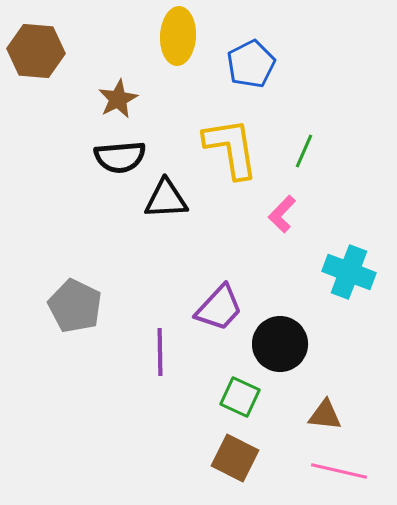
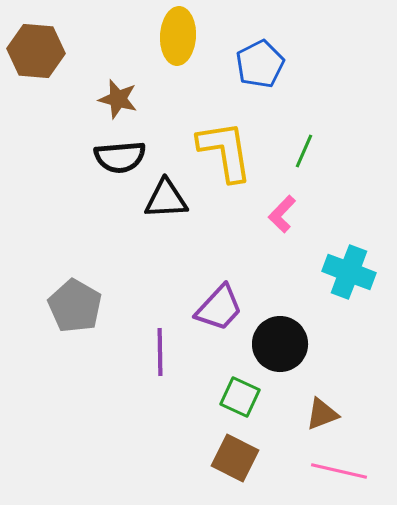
blue pentagon: moved 9 px right
brown star: rotated 30 degrees counterclockwise
yellow L-shape: moved 6 px left, 3 px down
gray pentagon: rotated 4 degrees clockwise
brown triangle: moved 3 px left, 1 px up; rotated 27 degrees counterclockwise
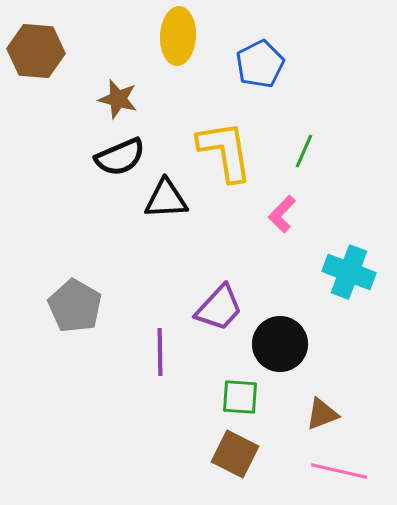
black semicircle: rotated 18 degrees counterclockwise
green square: rotated 21 degrees counterclockwise
brown square: moved 4 px up
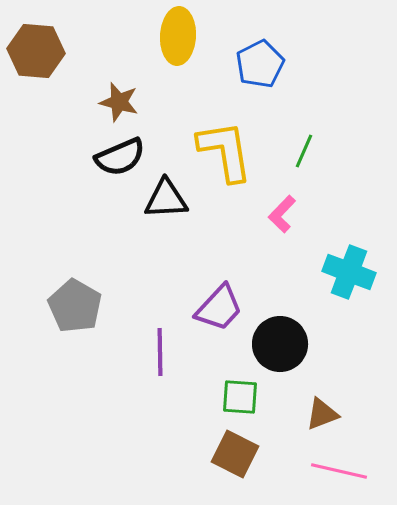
brown star: moved 1 px right, 3 px down
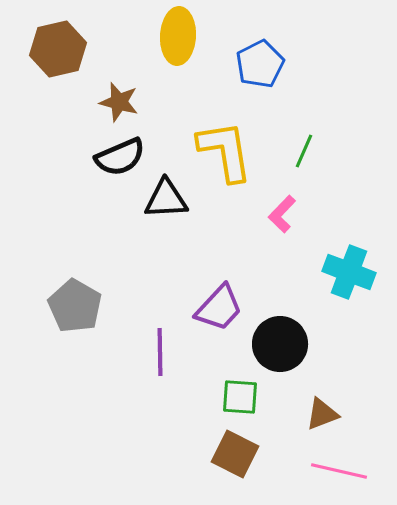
brown hexagon: moved 22 px right, 2 px up; rotated 18 degrees counterclockwise
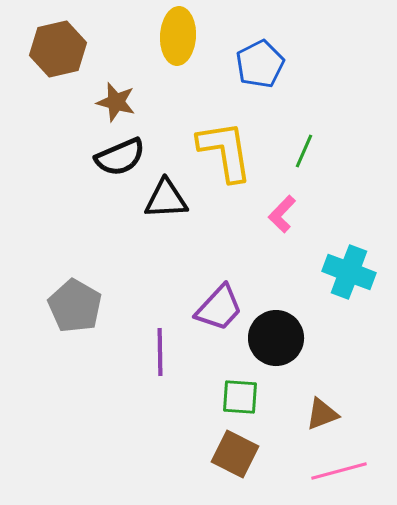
brown star: moved 3 px left
black circle: moved 4 px left, 6 px up
pink line: rotated 28 degrees counterclockwise
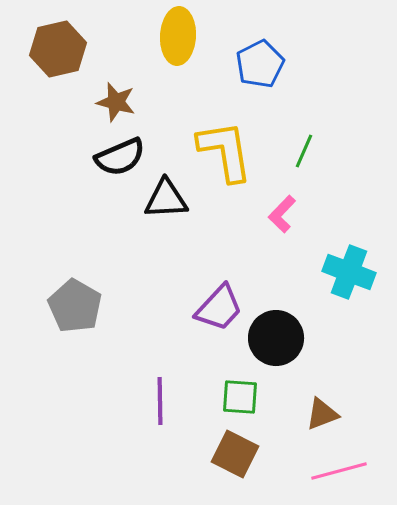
purple line: moved 49 px down
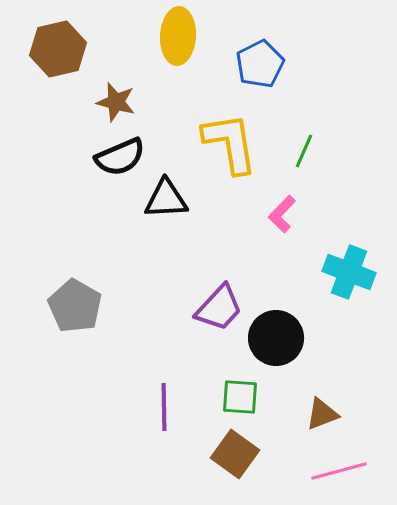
yellow L-shape: moved 5 px right, 8 px up
purple line: moved 4 px right, 6 px down
brown square: rotated 9 degrees clockwise
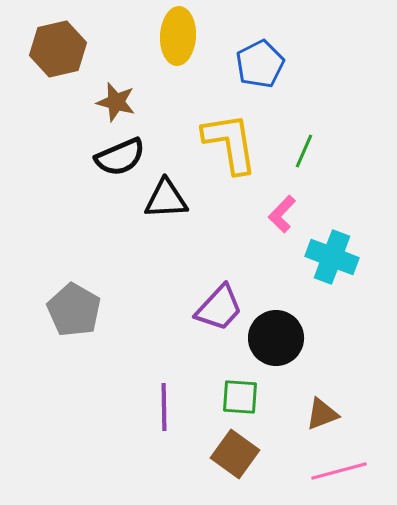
cyan cross: moved 17 px left, 15 px up
gray pentagon: moved 1 px left, 4 px down
